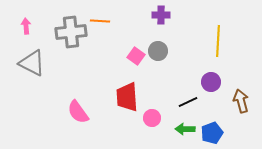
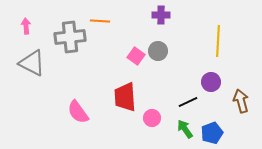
gray cross: moved 1 px left, 5 px down
red trapezoid: moved 2 px left
green arrow: rotated 54 degrees clockwise
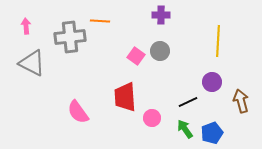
gray circle: moved 2 px right
purple circle: moved 1 px right
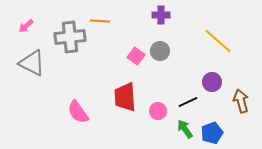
pink arrow: rotated 126 degrees counterclockwise
yellow line: rotated 52 degrees counterclockwise
pink circle: moved 6 px right, 7 px up
